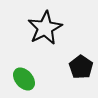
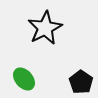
black pentagon: moved 15 px down
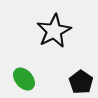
black star: moved 9 px right, 3 px down
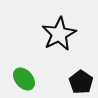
black star: moved 5 px right, 3 px down
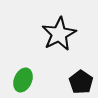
green ellipse: moved 1 px left, 1 px down; rotated 65 degrees clockwise
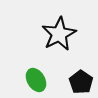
green ellipse: moved 13 px right; rotated 55 degrees counterclockwise
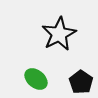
green ellipse: moved 1 px up; rotated 20 degrees counterclockwise
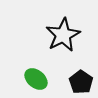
black star: moved 4 px right, 1 px down
